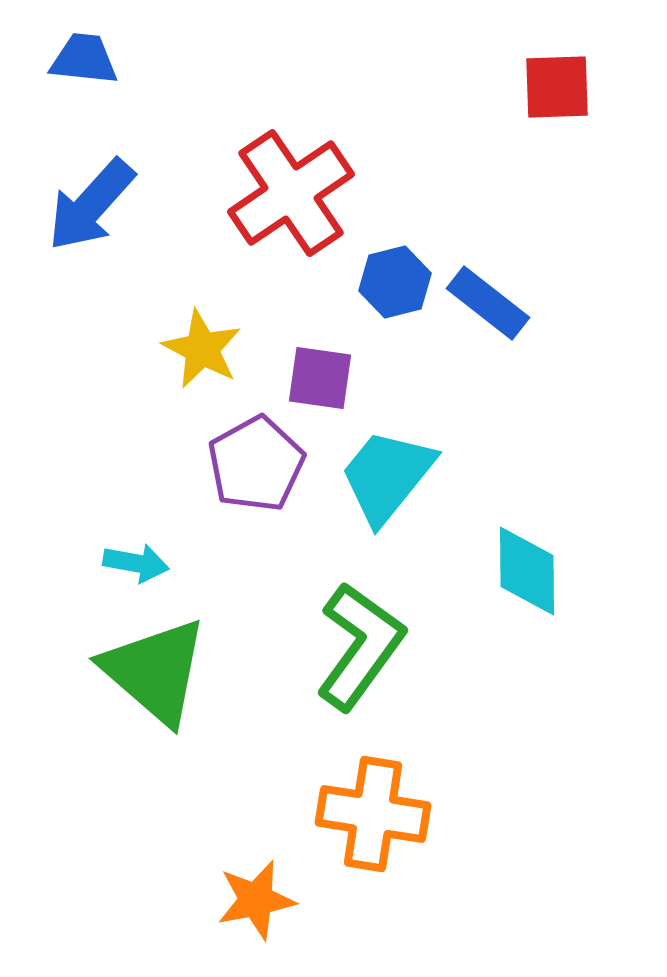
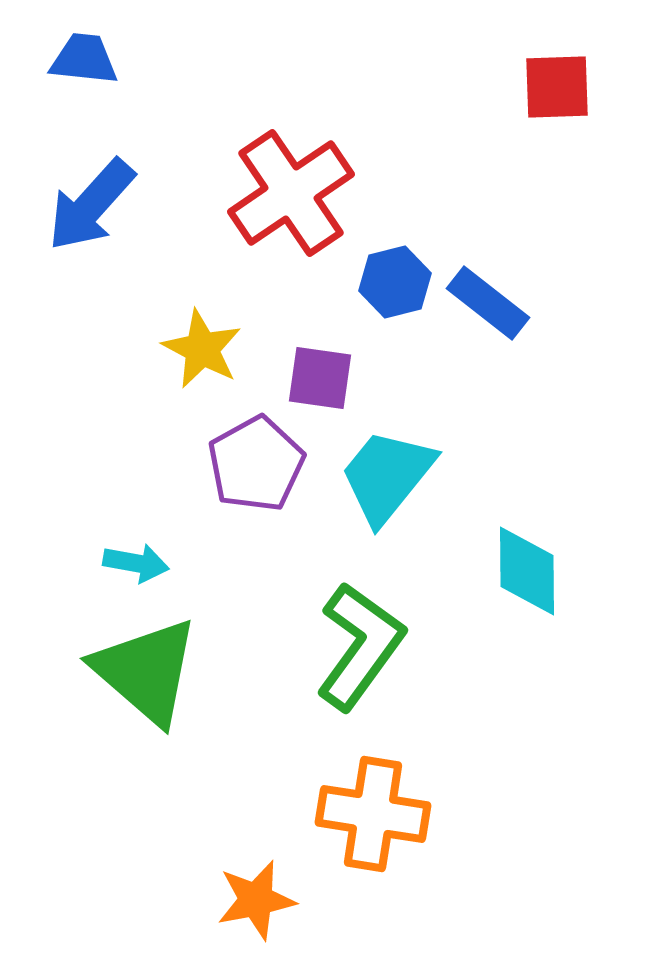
green triangle: moved 9 px left
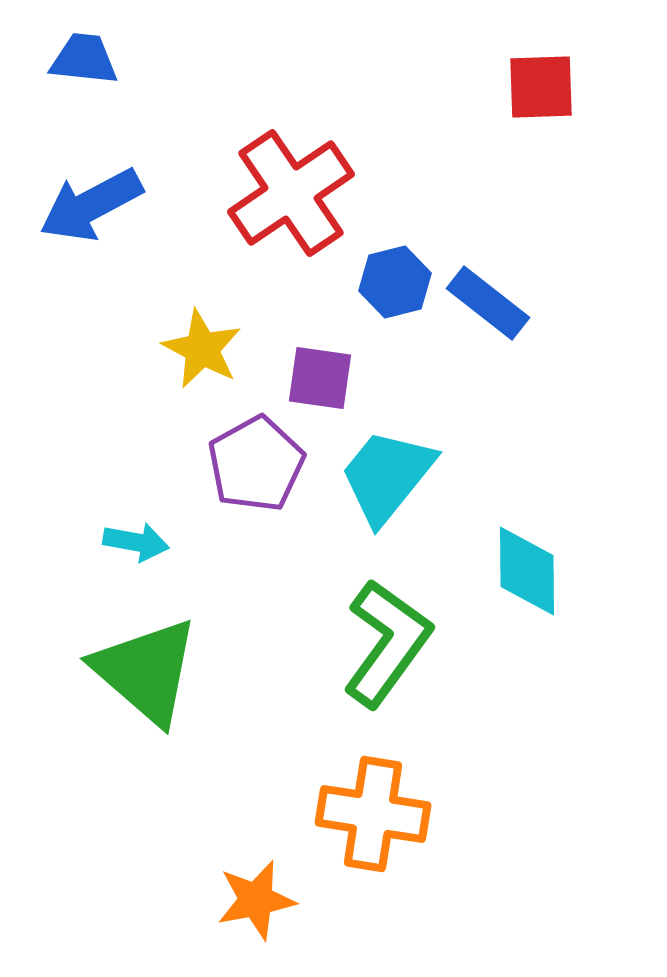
red square: moved 16 px left
blue arrow: rotated 20 degrees clockwise
cyan arrow: moved 21 px up
green L-shape: moved 27 px right, 3 px up
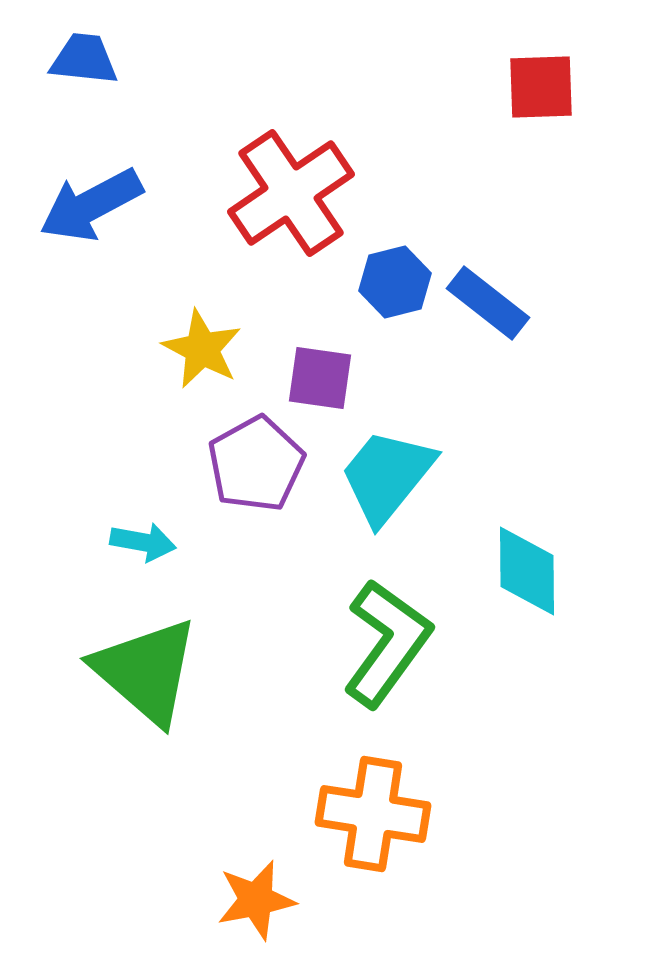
cyan arrow: moved 7 px right
